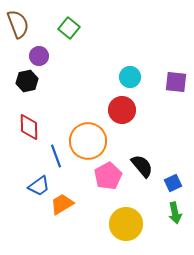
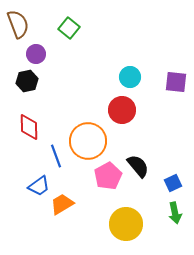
purple circle: moved 3 px left, 2 px up
black semicircle: moved 4 px left
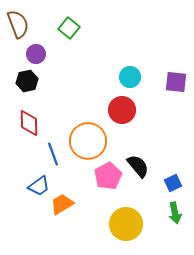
red diamond: moved 4 px up
blue line: moved 3 px left, 2 px up
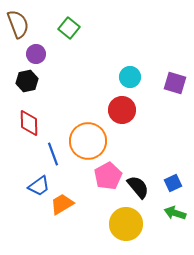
purple square: moved 1 px left, 1 px down; rotated 10 degrees clockwise
black semicircle: moved 21 px down
green arrow: rotated 120 degrees clockwise
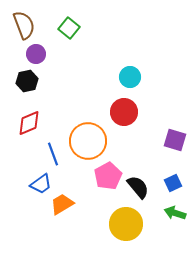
brown semicircle: moved 6 px right, 1 px down
purple square: moved 57 px down
red circle: moved 2 px right, 2 px down
red diamond: rotated 68 degrees clockwise
blue trapezoid: moved 2 px right, 2 px up
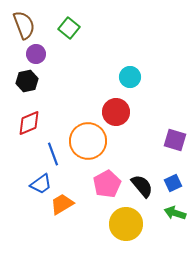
red circle: moved 8 px left
pink pentagon: moved 1 px left, 8 px down
black semicircle: moved 4 px right, 1 px up
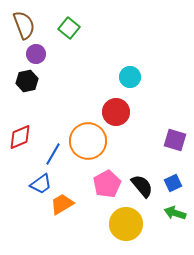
red diamond: moved 9 px left, 14 px down
blue line: rotated 50 degrees clockwise
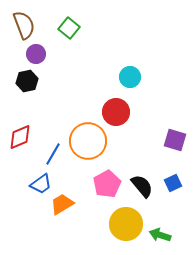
green arrow: moved 15 px left, 22 px down
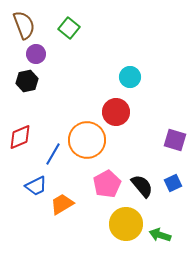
orange circle: moved 1 px left, 1 px up
blue trapezoid: moved 5 px left, 2 px down; rotated 10 degrees clockwise
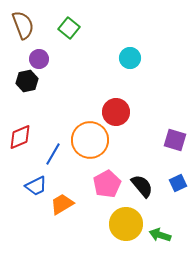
brown semicircle: moved 1 px left
purple circle: moved 3 px right, 5 px down
cyan circle: moved 19 px up
orange circle: moved 3 px right
blue square: moved 5 px right
